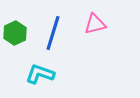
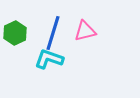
pink triangle: moved 10 px left, 7 px down
cyan L-shape: moved 9 px right, 15 px up
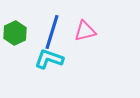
blue line: moved 1 px left, 1 px up
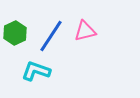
blue line: moved 1 px left, 4 px down; rotated 16 degrees clockwise
cyan L-shape: moved 13 px left, 12 px down
